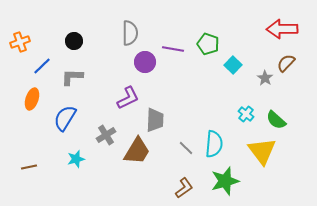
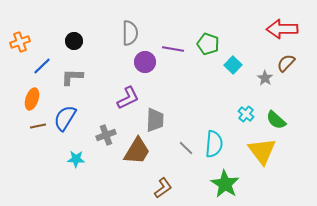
gray cross: rotated 12 degrees clockwise
cyan star: rotated 18 degrees clockwise
brown line: moved 9 px right, 41 px up
green star: moved 3 px down; rotated 24 degrees counterclockwise
brown L-shape: moved 21 px left
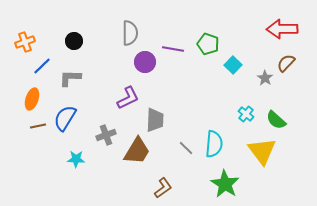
orange cross: moved 5 px right
gray L-shape: moved 2 px left, 1 px down
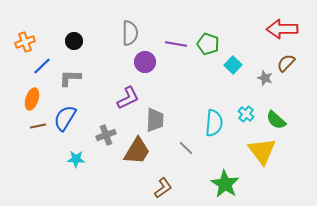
purple line: moved 3 px right, 5 px up
gray star: rotated 14 degrees counterclockwise
cyan semicircle: moved 21 px up
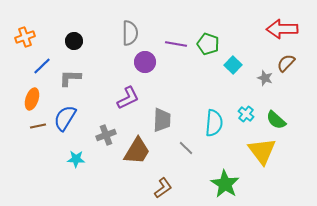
orange cross: moved 5 px up
gray trapezoid: moved 7 px right
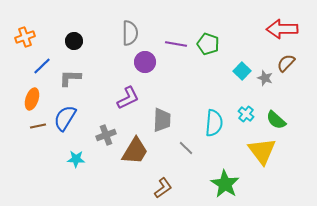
cyan square: moved 9 px right, 6 px down
brown trapezoid: moved 2 px left
